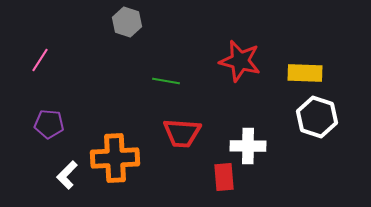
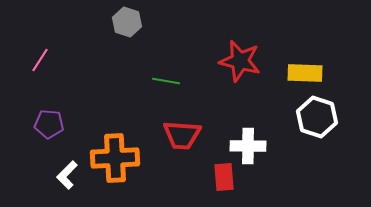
red trapezoid: moved 2 px down
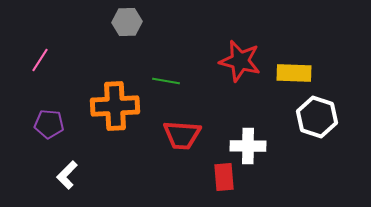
gray hexagon: rotated 20 degrees counterclockwise
yellow rectangle: moved 11 px left
orange cross: moved 52 px up
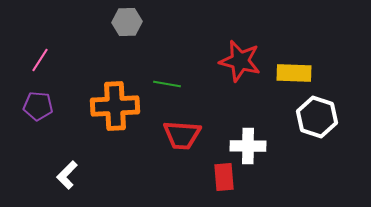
green line: moved 1 px right, 3 px down
purple pentagon: moved 11 px left, 18 px up
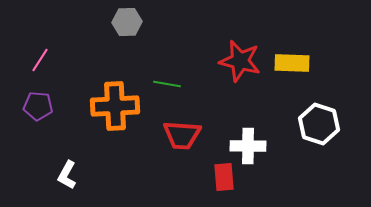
yellow rectangle: moved 2 px left, 10 px up
white hexagon: moved 2 px right, 7 px down
white L-shape: rotated 16 degrees counterclockwise
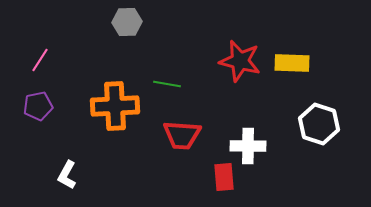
purple pentagon: rotated 16 degrees counterclockwise
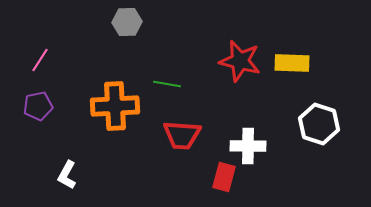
red rectangle: rotated 20 degrees clockwise
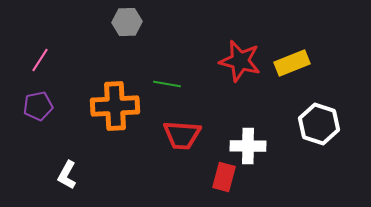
yellow rectangle: rotated 24 degrees counterclockwise
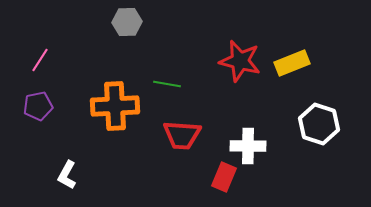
red rectangle: rotated 8 degrees clockwise
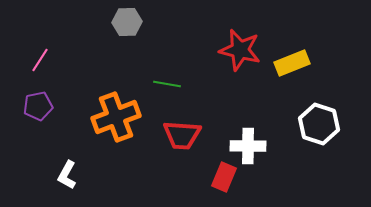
red star: moved 11 px up
orange cross: moved 1 px right, 11 px down; rotated 18 degrees counterclockwise
